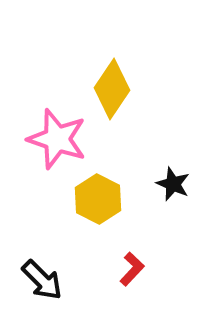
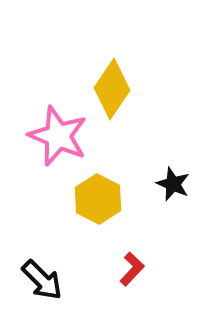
pink star: moved 1 px right, 3 px up; rotated 4 degrees clockwise
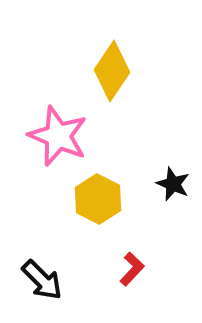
yellow diamond: moved 18 px up
